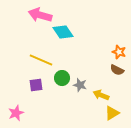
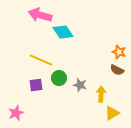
green circle: moved 3 px left
yellow arrow: moved 1 px up; rotated 70 degrees clockwise
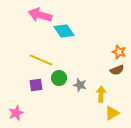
cyan diamond: moved 1 px right, 1 px up
brown semicircle: rotated 48 degrees counterclockwise
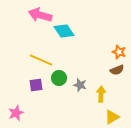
yellow triangle: moved 4 px down
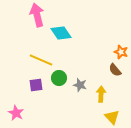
pink arrow: moved 3 px left; rotated 60 degrees clockwise
cyan diamond: moved 3 px left, 2 px down
orange star: moved 2 px right
brown semicircle: moved 2 px left; rotated 72 degrees clockwise
pink star: rotated 21 degrees counterclockwise
yellow triangle: rotated 42 degrees counterclockwise
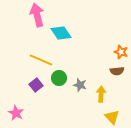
brown semicircle: moved 2 px right, 1 px down; rotated 56 degrees counterclockwise
purple square: rotated 32 degrees counterclockwise
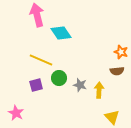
purple square: rotated 24 degrees clockwise
yellow arrow: moved 2 px left, 4 px up
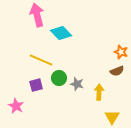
cyan diamond: rotated 10 degrees counterclockwise
brown semicircle: rotated 16 degrees counterclockwise
gray star: moved 3 px left, 1 px up
yellow arrow: moved 2 px down
pink star: moved 7 px up
yellow triangle: rotated 14 degrees clockwise
